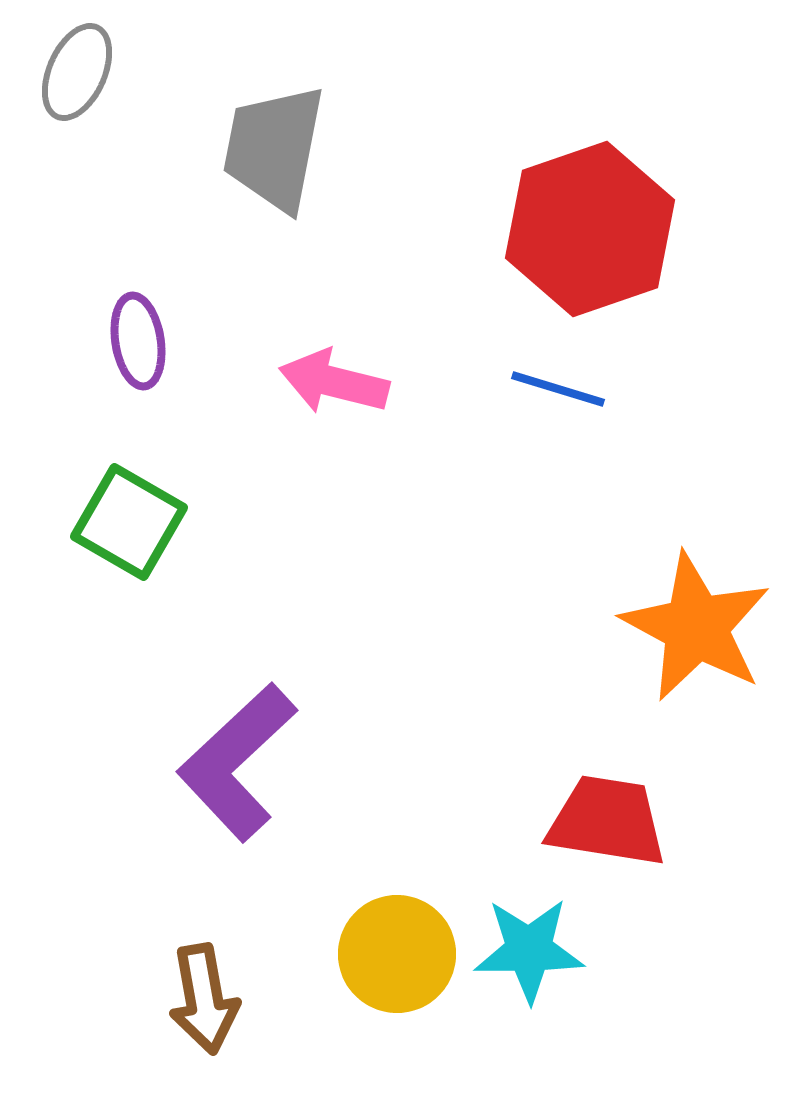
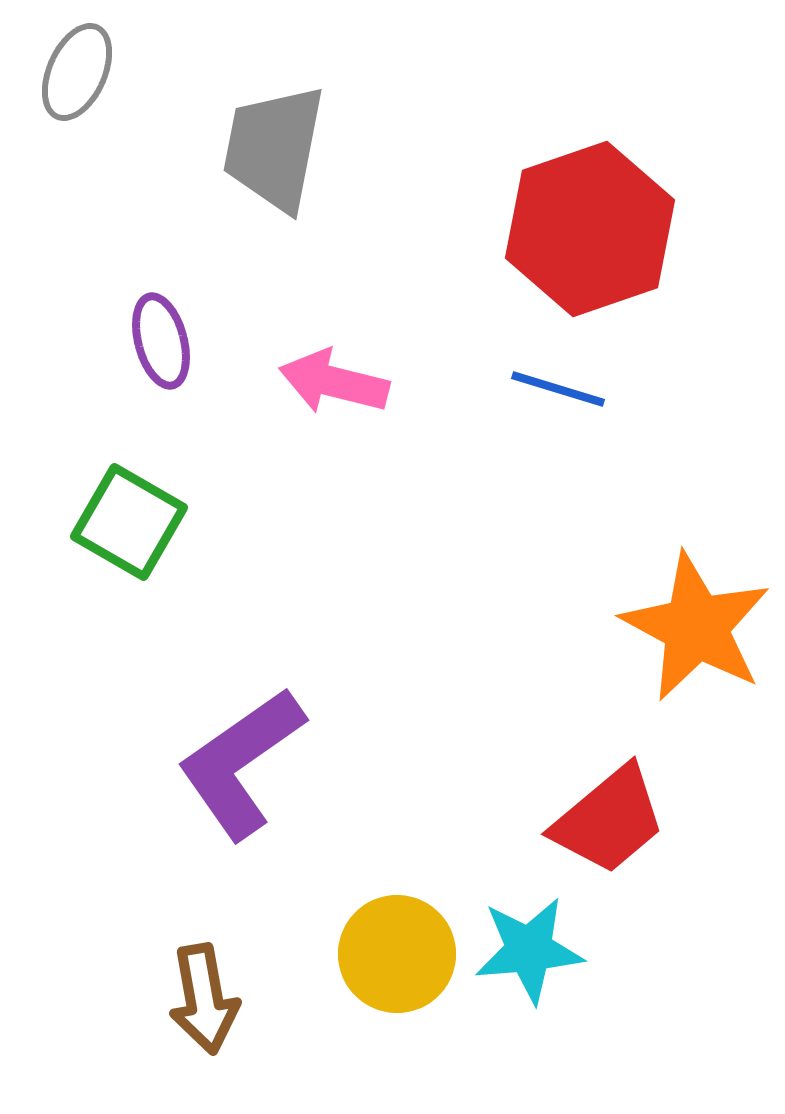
purple ellipse: moved 23 px right; rotated 6 degrees counterclockwise
purple L-shape: moved 4 px right, 1 px down; rotated 8 degrees clockwise
red trapezoid: moved 2 px right, 1 px up; rotated 131 degrees clockwise
cyan star: rotated 5 degrees counterclockwise
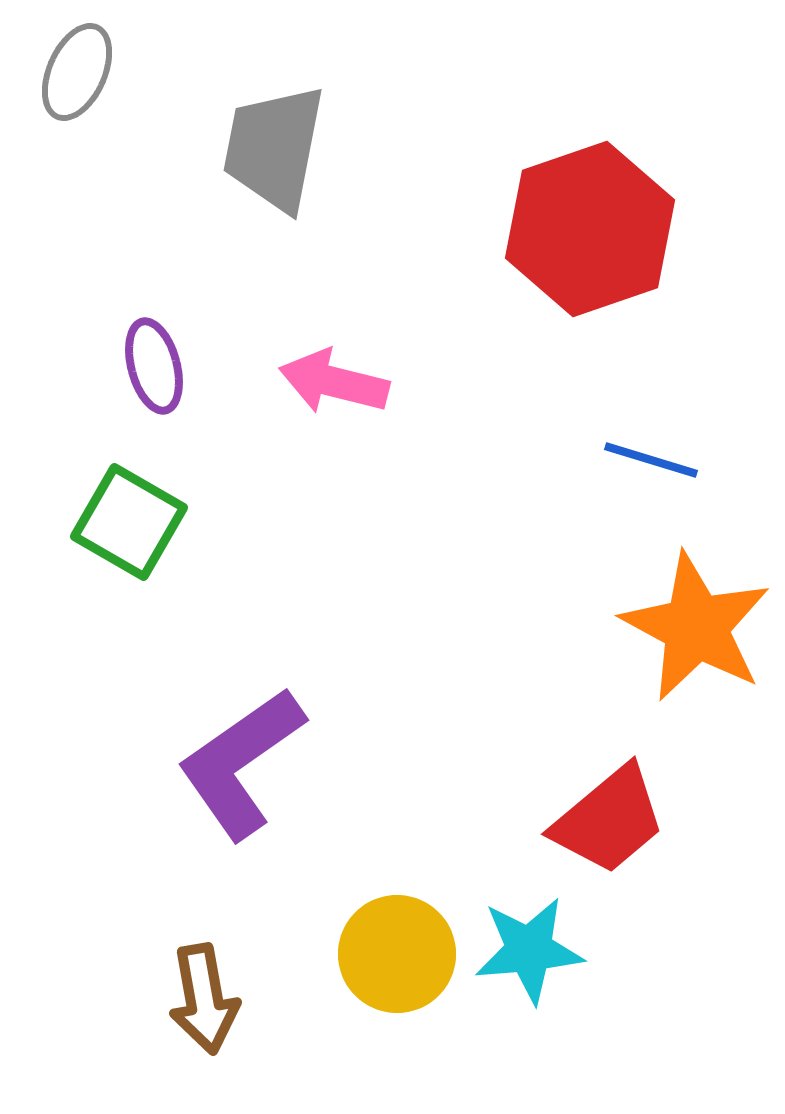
purple ellipse: moved 7 px left, 25 px down
blue line: moved 93 px right, 71 px down
